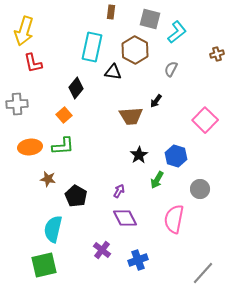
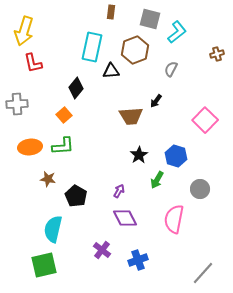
brown hexagon: rotated 12 degrees clockwise
black triangle: moved 2 px left, 1 px up; rotated 12 degrees counterclockwise
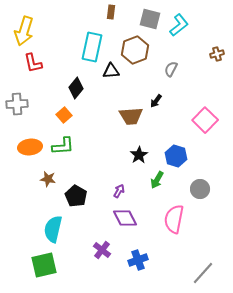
cyan L-shape: moved 2 px right, 7 px up
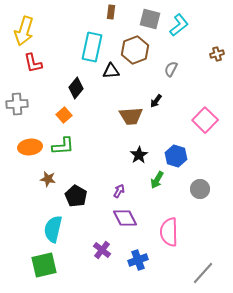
pink semicircle: moved 5 px left, 13 px down; rotated 12 degrees counterclockwise
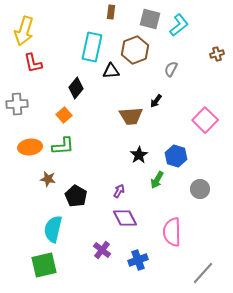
pink semicircle: moved 3 px right
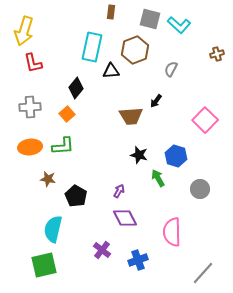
cyan L-shape: rotated 80 degrees clockwise
gray cross: moved 13 px right, 3 px down
orange square: moved 3 px right, 1 px up
black star: rotated 24 degrees counterclockwise
green arrow: moved 1 px right, 2 px up; rotated 120 degrees clockwise
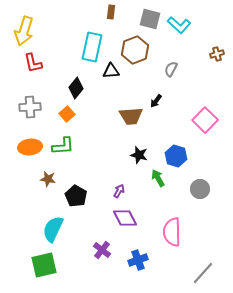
cyan semicircle: rotated 12 degrees clockwise
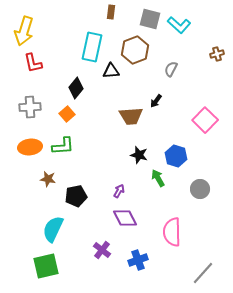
black pentagon: rotated 30 degrees clockwise
green square: moved 2 px right, 1 px down
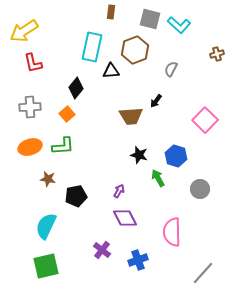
yellow arrow: rotated 40 degrees clockwise
orange ellipse: rotated 10 degrees counterclockwise
cyan semicircle: moved 7 px left, 3 px up
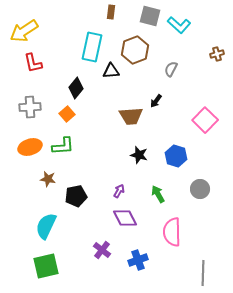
gray square: moved 3 px up
green arrow: moved 16 px down
gray line: rotated 40 degrees counterclockwise
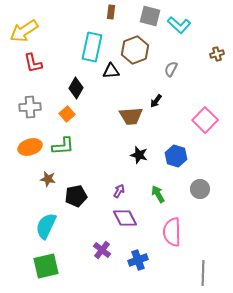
black diamond: rotated 10 degrees counterclockwise
